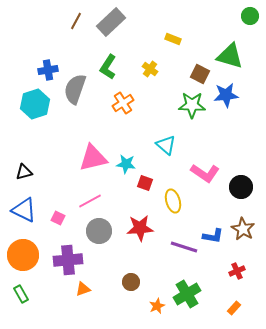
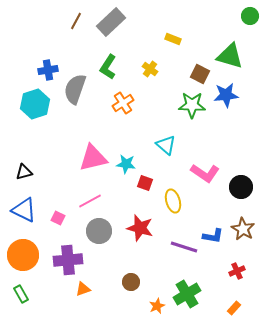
red star: rotated 20 degrees clockwise
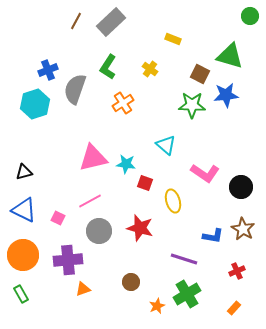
blue cross: rotated 12 degrees counterclockwise
purple line: moved 12 px down
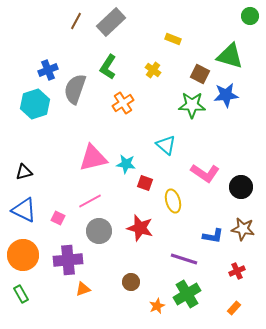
yellow cross: moved 3 px right, 1 px down
brown star: rotated 20 degrees counterclockwise
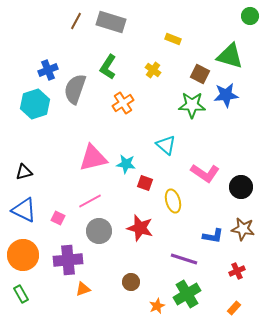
gray rectangle: rotated 60 degrees clockwise
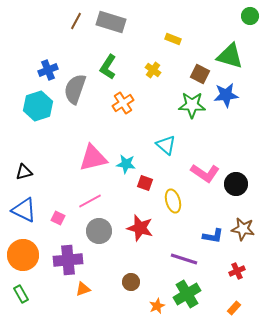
cyan hexagon: moved 3 px right, 2 px down
black circle: moved 5 px left, 3 px up
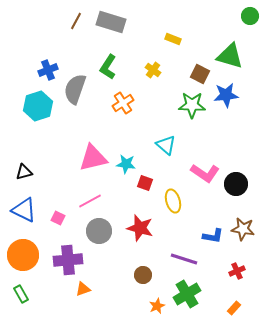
brown circle: moved 12 px right, 7 px up
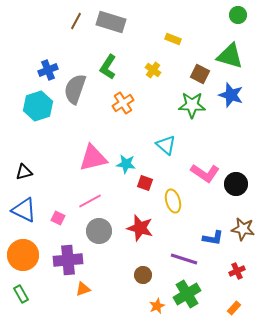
green circle: moved 12 px left, 1 px up
blue star: moved 5 px right; rotated 25 degrees clockwise
blue L-shape: moved 2 px down
